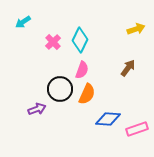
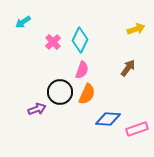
black circle: moved 3 px down
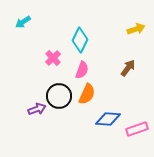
pink cross: moved 16 px down
black circle: moved 1 px left, 4 px down
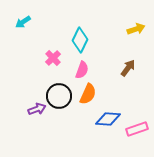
orange semicircle: moved 1 px right
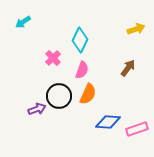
blue diamond: moved 3 px down
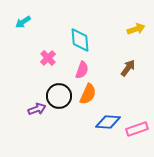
cyan diamond: rotated 30 degrees counterclockwise
pink cross: moved 5 px left
